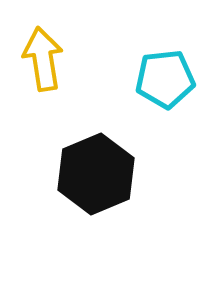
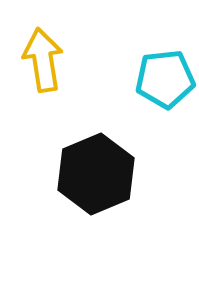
yellow arrow: moved 1 px down
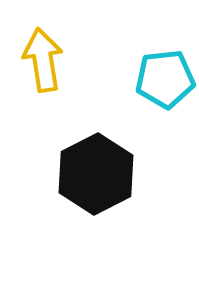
black hexagon: rotated 4 degrees counterclockwise
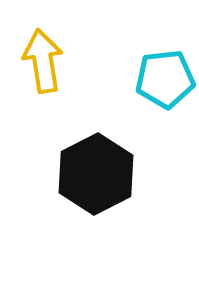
yellow arrow: moved 1 px down
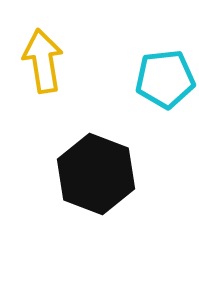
black hexagon: rotated 12 degrees counterclockwise
